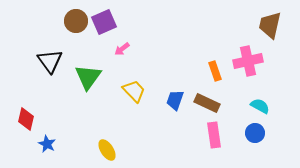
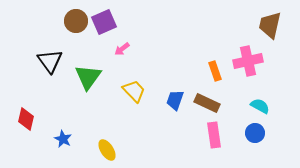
blue star: moved 16 px right, 5 px up
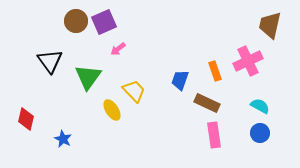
pink arrow: moved 4 px left
pink cross: rotated 12 degrees counterclockwise
blue trapezoid: moved 5 px right, 20 px up
blue circle: moved 5 px right
yellow ellipse: moved 5 px right, 40 px up
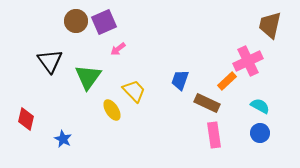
orange rectangle: moved 12 px right, 10 px down; rotated 66 degrees clockwise
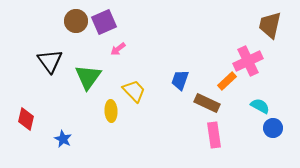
yellow ellipse: moved 1 px left, 1 px down; rotated 30 degrees clockwise
blue circle: moved 13 px right, 5 px up
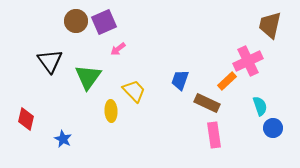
cyan semicircle: rotated 42 degrees clockwise
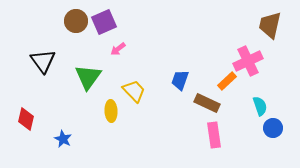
black triangle: moved 7 px left
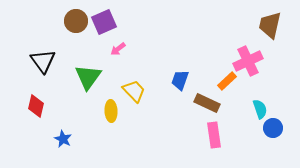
cyan semicircle: moved 3 px down
red diamond: moved 10 px right, 13 px up
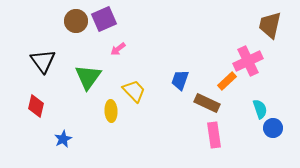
purple square: moved 3 px up
blue star: rotated 18 degrees clockwise
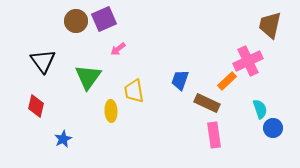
yellow trapezoid: rotated 145 degrees counterclockwise
